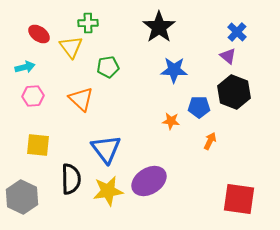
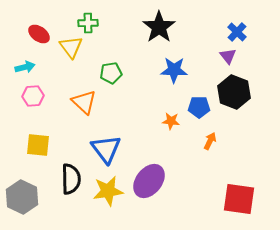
purple triangle: rotated 12 degrees clockwise
green pentagon: moved 3 px right, 6 px down
orange triangle: moved 3 px right, 3 px down
purple ellipse: rotated 20 degrees counterclockwise
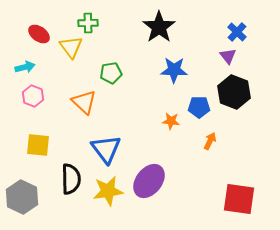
pink hexagon: rotated 25 degrees clockwise
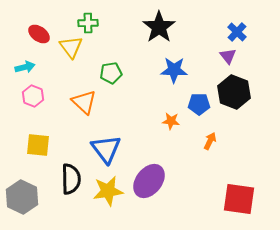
blue pentagon: moved 3 px up
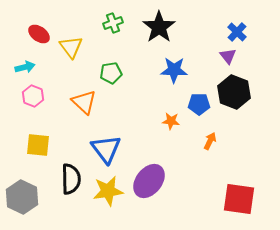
green cross: moved 25 px right; rotated 18 degrees counterclockwise
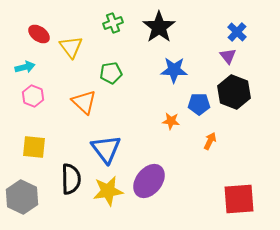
yellow square: moved 4 px left, 2 px down
red square: rotated 12 degrees counterclockwise
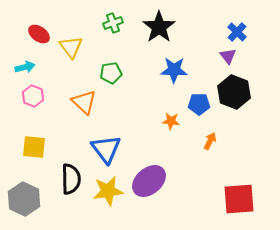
purple ellipse: rotated 12 degrees clockwise
gray hexagon: moved 2 px right, 2 px down
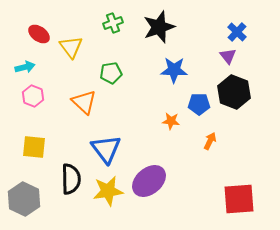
black star: rotated 16 degrees clockwise
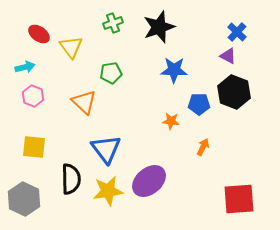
purple triangle: rotated 24 degrees counterclockwise
orange arrow: moved 7 px left, 6 px down
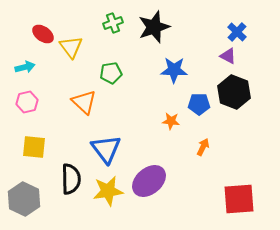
black star: moved 5 px left
red ellipse: moved 4 px right
pink hexagon: moved 6 px left, 6 px down; rotated 25 degrees clockwise
